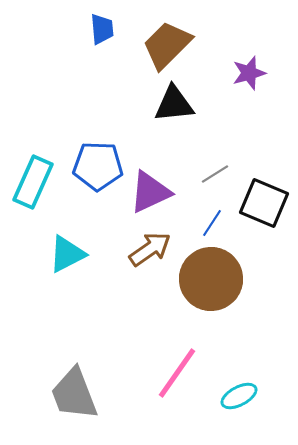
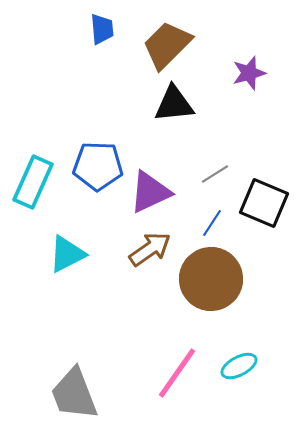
cyan ellipse: moved 30 px up
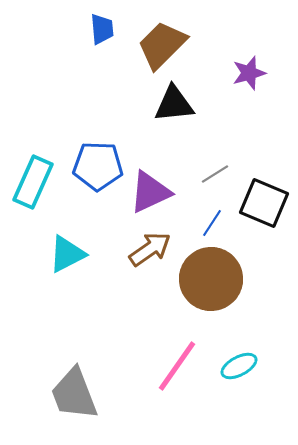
brown trapezoid: moved 5 px left
pink line: moved 7 px up
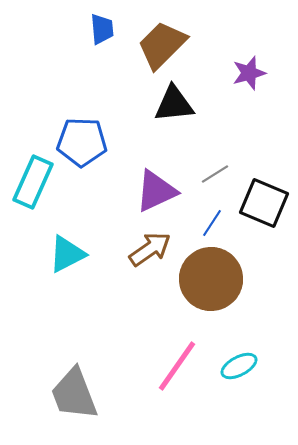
blue pentagon: moved 16 px left, 24 px up
purple triangle: moved 6 px right, 1 px up
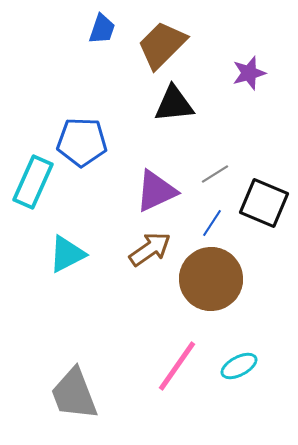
blue trapezoid: rotated 24 degrees clockwise
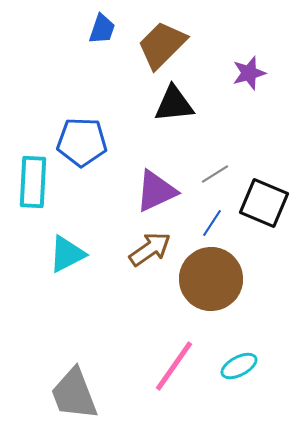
cyan rectangle: rotated 21 degrees counterclockwise
pink line: moved 3 px left
